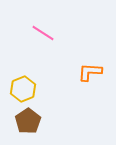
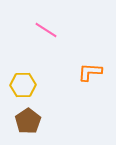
pink line: moved 3 px right, 3 px up
yellow hexagon: moved 4 px up; rotated 20 degrees clockwise
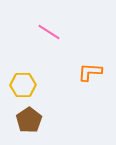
pink line: moved 3 px right, 2 px down
brown pentagon: moved 1 px right, 1 px up
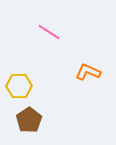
orange L-shape: moved 2 px left; rotated 20 degrees clockwise
yellow hexagon: moved 4 px left, 1 px down
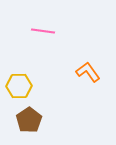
pink line: moved 6 px left, 1 px up; rotated 25 degrees counterclockwise
orange L-shape: rotated 30 degrees clockwise
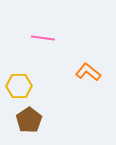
pink line: moved 7 px down
orange L-shape: rotated 15 degrees counterclockwise
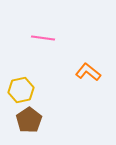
yellow hexagon: moved 2 px right, 4 px down; rotated 10 degrees counterclockwise
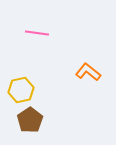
pink line: moved 6 px left, 5 px up
brown pentagon: moved 1 px right
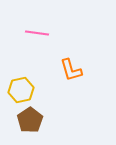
orange L-shape: moved 17 px left, 2 px up; rotated 145 degrees counterclockwise
